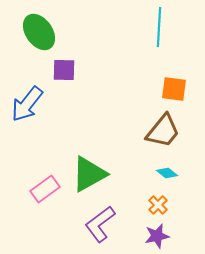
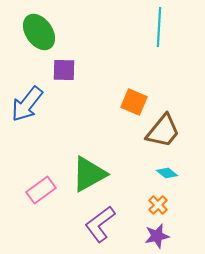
orange square: moved 40 px left, 13 px down; rotated 16 degrees clockwise
pink rectangle: moved 4 px left, 1 px down
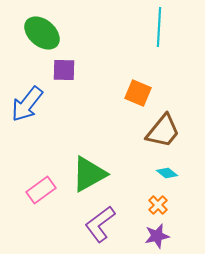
green ellipse: moved 3 px right, 1 px down; rotated 15 degrees counterclockwise
orange square: moved 4 px right, 9 px up
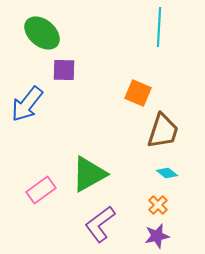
brown trapezoid: rotated 21 degrees counterclockwise
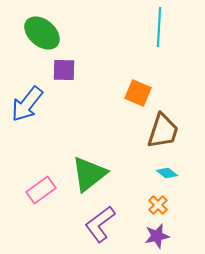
green triangle: rotated 9 degrees counterclockwise
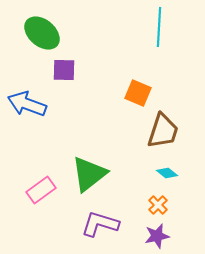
blue arrow: rotated 72 degrees clockwise
purple L-shape: rotated 54 degrees clockwise
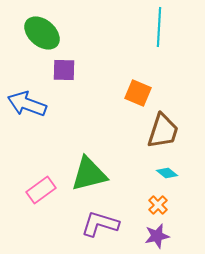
green triangle: rotated 24 degrees clockwise
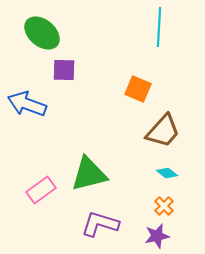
orange square: moved 4 px up
brown trapezoid: rotated 24 degrees clockwise
orange cross: moved 6 px right, 1 px down
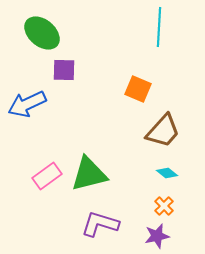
blue arrow: rotated 45 degrees counterclockwise
pink rectangle: moved 6 px right, 14 px up
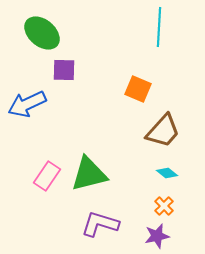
pink rectangle: rotated 20 degrees counterclockwise
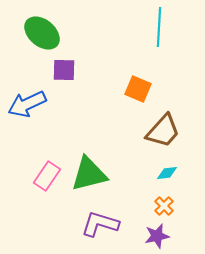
cyan diamond: rotated 45 degrees counterclockwise
